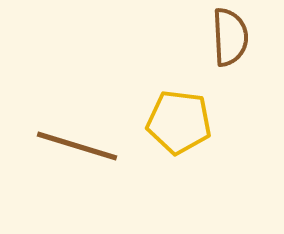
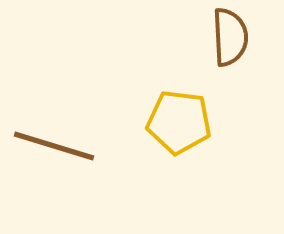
brown line: moved 23 px left
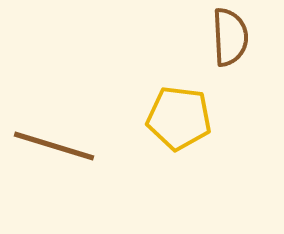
yellow pentagon: moved 4 px up
